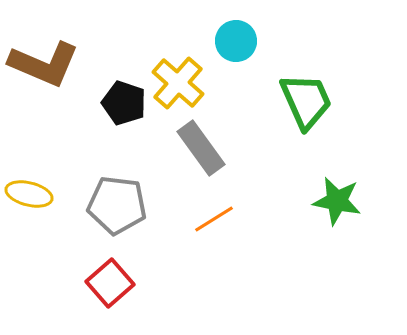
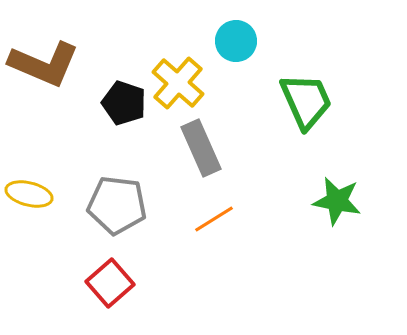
gray rectangle: rotated 12 degrees clockwise
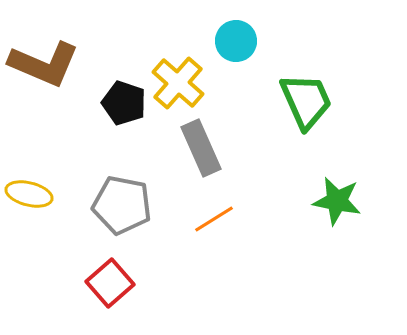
gray pentagon: moved 5 px right; rotated 4 degrees clockwise
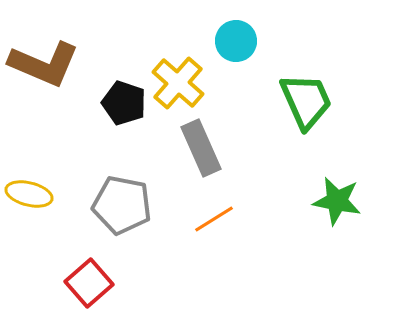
red square: moved 21 px left
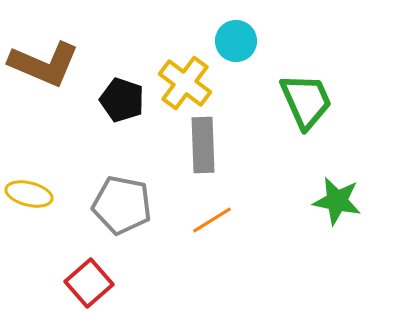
yellow cross: moved 7 px right; rotated 4 degrees counterclockwise
black pentagon: moved 2 px left, 3 px up
gray rectangle: moved 2 px right, 3 px up; rotated 22 degrees clockwise
orange line: moved 2 px left, 1 px down
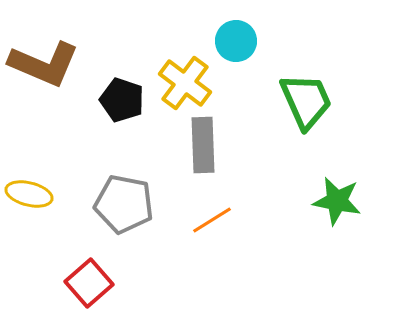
gray pentagon: moved 2 px right, 1 px up
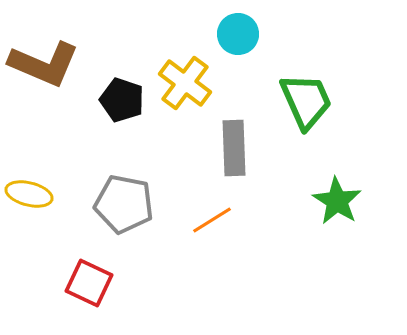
cyan circle: moved 2 px right, 7 px up
gray rectangle: moved 31 px right, 3 px down
green star: rotated 21 degrees clockwise
red square: rotated 24 degrees counterclockwise
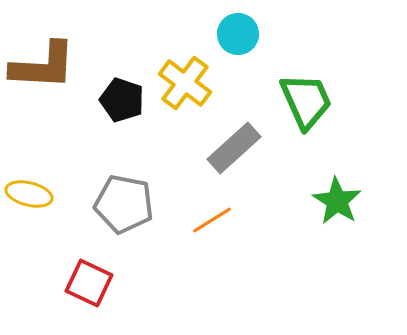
brown L-shape: moved 1 px left, 2 px down; rotated 20 degrees counterclockwise
gray rectangle: rotated 50 degrees clockwise
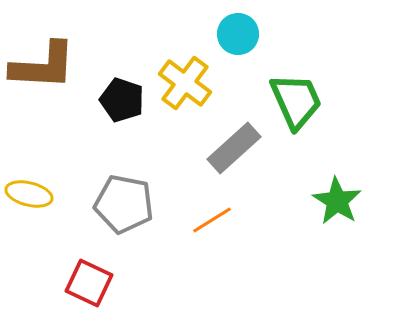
green trapezoid: moved 10 px left
